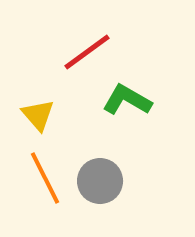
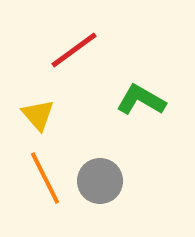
red line: moved 13 px left, 2 px up
green L-shape: moved 14 px right
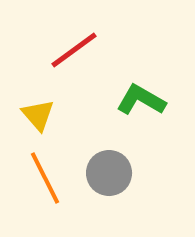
gray circle: moved 9 px right, 8 px up
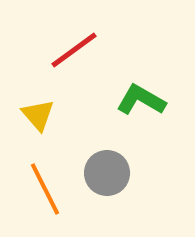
gray circle: moved 2 px left
orange line: moved 11 px down
